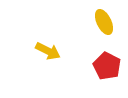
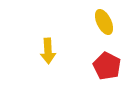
yellow arrow: rotated 60 degrees clockwise
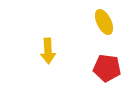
red pentagon: moved 2 px down; rotated 20 degrees counterclockwise
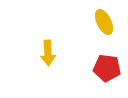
yellow arrow: moved 2 px down
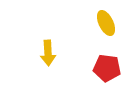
yellow ellipse: moved 2 px right, 1 px down
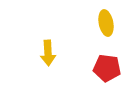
yellow ellipse: rotated 15 degrees clockwise
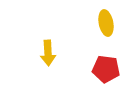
red pentagon: moved 1 px left, 1 px down
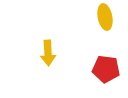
yellow ellipse: moved 1 px left, 6 px up
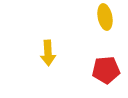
red pentagon: moved 1 px down; rotated 12 degrees counterclockwise
